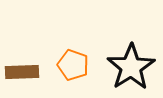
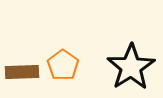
orange pentagon: moved 10 px left; rotated 16 degrees clockwise
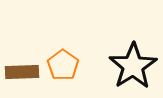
black star: moved 2 px right, 1 px up
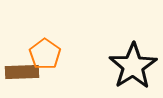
orange pentagon: moved 18 px left, 11 px up
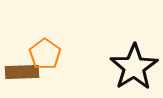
black star: moved 1 px right, 1 px down
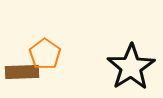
black star: moved 3 px left
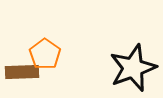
black star: moved 2 px right, 1 px down; rotated 12 degrees clockwise
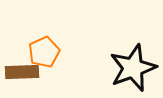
orange pentagon: moved 1 px left, 2 px up; rotated 12 degrees clockwise
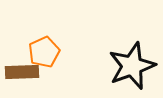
black star: moved 1 px left, 2 px up
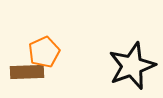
brown rectangle: moved 5 px right
